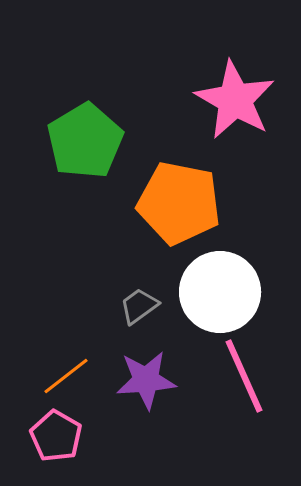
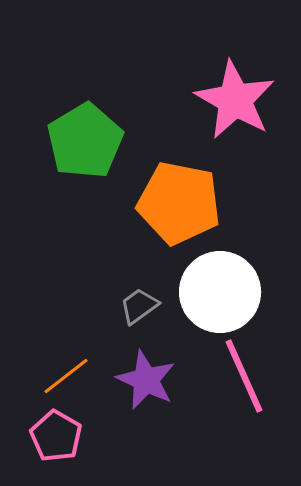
purple star: rotated 30 degrees clockwise
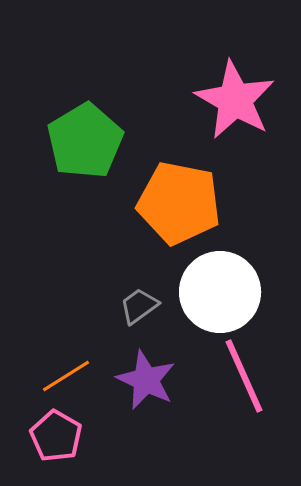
orange line: rotated 6 degrees clockwise
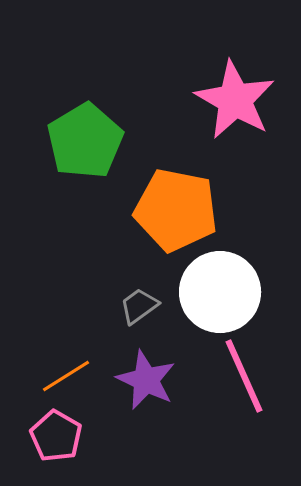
orange pentagon: moved 3 px left, 7 px down
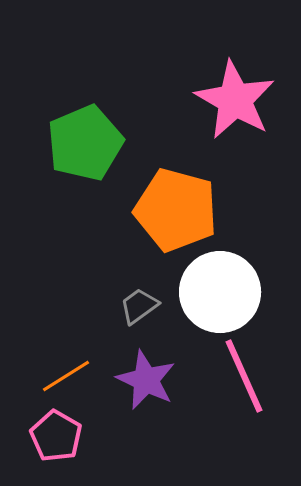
green pentagon: moved 2 px down; rotated 8 degrees clockwise
orange pentagon: rotated 4 degrees clockwise
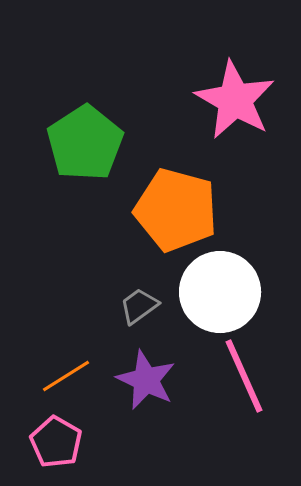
green pentagon: rotated 10 degrees counterclockwise
pink pentagon: moved 6 px down
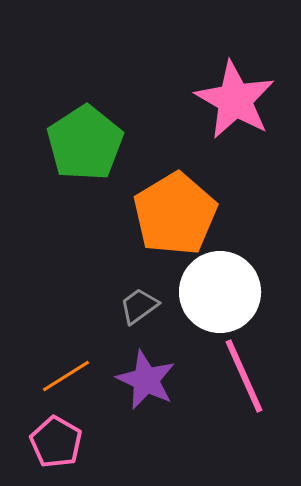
orange pentagon: moved 1 px left, 4 px down; rotated 26 degrees clockwise
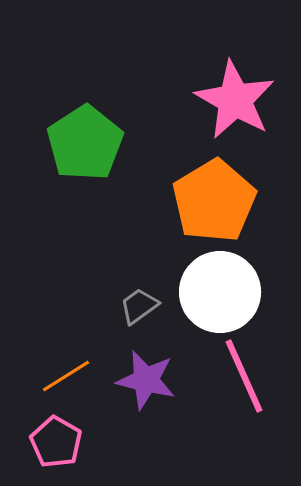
orange pentagon: moved 39 px right, 13 px up
purple star: rotated 12 degrees counterclockwise
